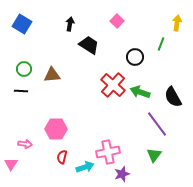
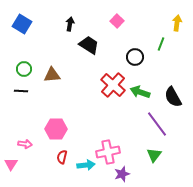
cyan arrow: moved 1 px right, 2 px up; rotated 12 degrees clockwise
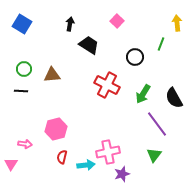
yellow arrow: rotated 14 degrees counterclockwise
red cross: moved 6 px left; rotated 15 degrees counterclockwise
green arrow: moved 3 px right, 2 px down; rotated 78 degrees counterclockwise
black semicircle: moved 1 px right, 1 px down
pink hexagon: rotated 15 degrees counterclockwise
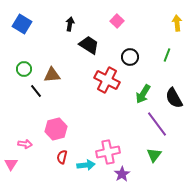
green line: moved 6 px right, 11 px down
black circle: moved 5 px left
red cross: moved 5 px up
black line: moved 15 px right; rotated 48 degrees clockwise
purple star: rotated 14 degrees counterclockwise
